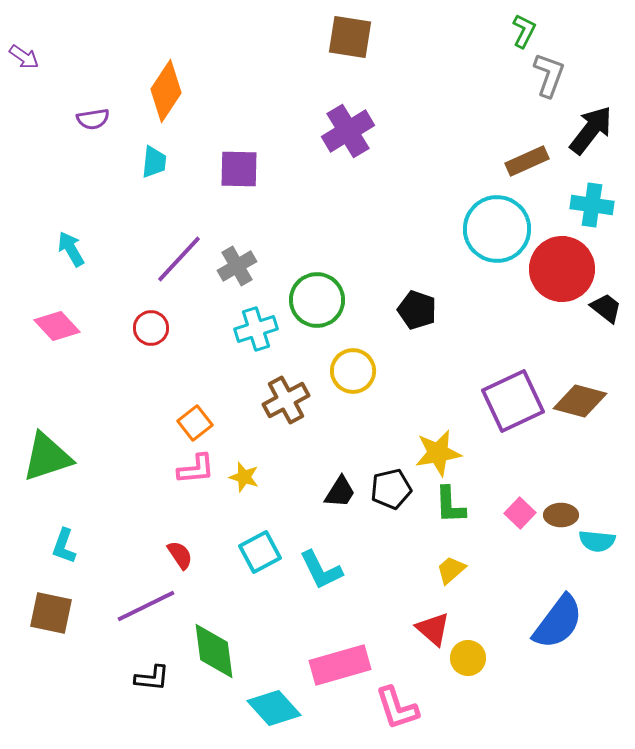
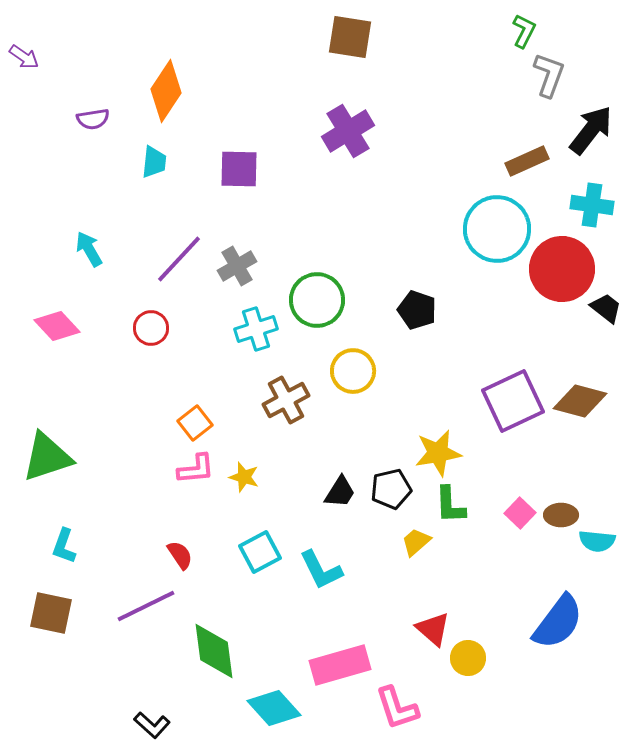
cyan arrow at (71, 249): moved 18 px right
yellow trapezoid at (451, 570): moved 35 px left, 28 px up
black L-shape at (152, 678): moved 47 px down; rotated 36 degrees clockwise
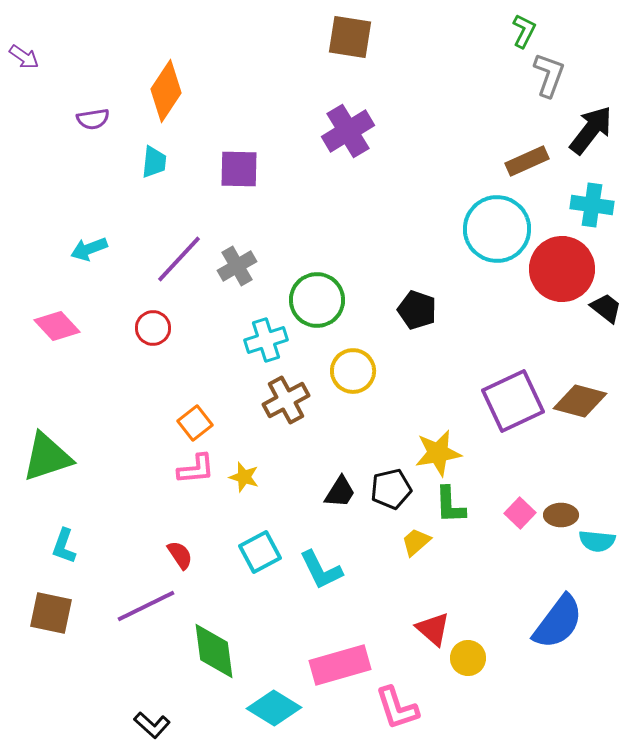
cyan arrow at (89, 249): rotated 81 degrees counterclockwise
red circle at (151, 328): moved 2 px right
cyan cross at (256, 329): moved 10 px right, 11 px down
cyan diamond at (274, 708): rotated 16 degrees counterclockwise
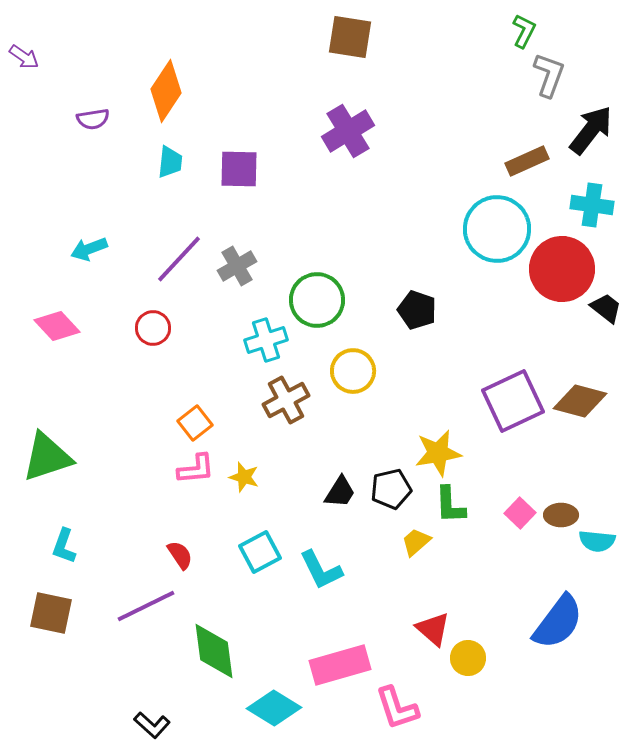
cyan trapezoid at (154, 162): moved 16 px right
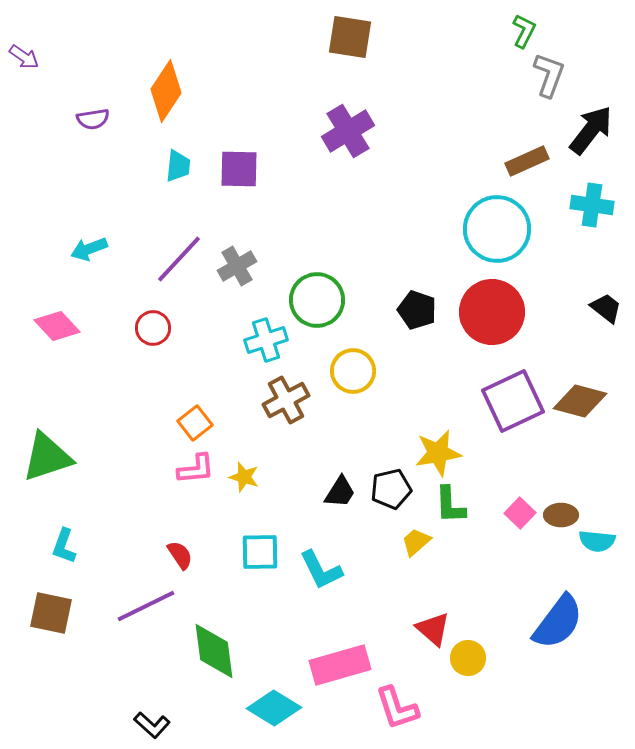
cyan trapezoid at (170, 162): moved 8 px right, 4 px down
red circle at (562, 269): moved 70 px left, 43 px down
cyan square at (260, 552): rotated 27 degrees clockwise
